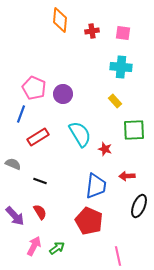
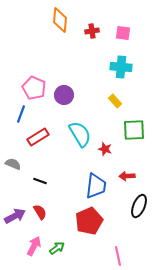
purple circle: moved 1 px right, 1 px down
purple arrow: rotated 75 degrees counterclockwise
red pentagon: rotated 24 degrees clockwise
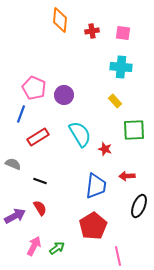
red semicircle: moved 4 px up
red pentagon: moved 4 px right, 5 px down; rotated 8 degrees counterclockwise
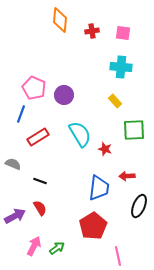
blue trapezoid: moved 3 px right, 2 px down
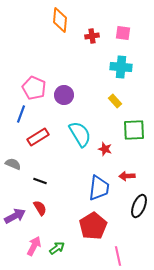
red cross: moved 5 px down
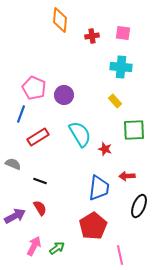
pink line: moved 2 px right, 1 px up
